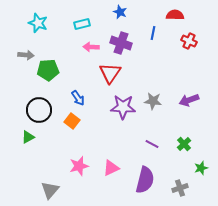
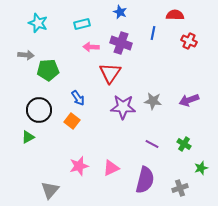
green cross: rotated 16 degrees counterclockwise
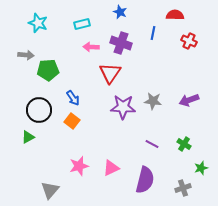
blue arrow: moved 5 px left
gray cross: moved 3 px right
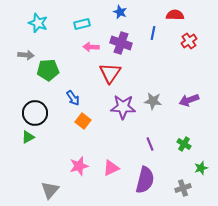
red cross: rotated 28 degrees clockwise
black circle: moved 4 px left, 3 px down
orange square: moved 11 px right
purple line: moved 2 px left; rotated 40 degrees clockwise
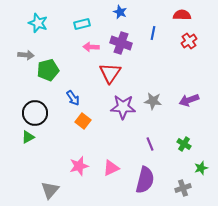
red semicircle: moved 7 px right
green pentagon: rotated 10 degrees counterclockwise
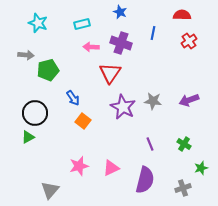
purple star: rotated 25 degrees clockwise
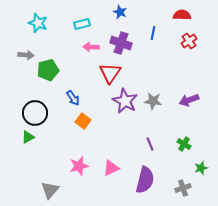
purple star: moved 2 px right, 6 px up
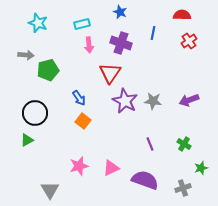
pink arrow: moved 2 px left, 2 px up; rotated 98 degrees counterclockwise
blue arrow: moved 6 px right
green triangle: moved 1 px left, 3 px down
purple semicircle: rotated 84 degrees counterclockwise
gray triangle: rotated 12 degrees counterclockwise
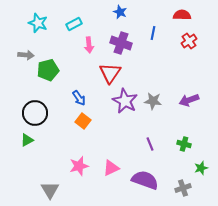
cyan rectangle: moved 8 px left; rotated 14 degrees counterclockwise
green cross: rotated 16 degrees counterclockwise
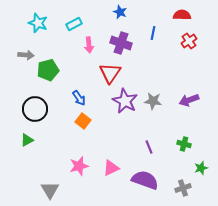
black circle: moved 4 px up
purple line: moved 1 px left, 3 px down
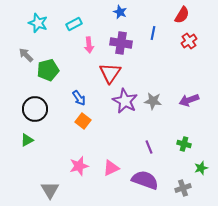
red semicircle: rotated 120 degrees clockwise
purple cross: rotated 10 degrees counterclockwise
gray arrow: rotated 140 degrees counterclockwise
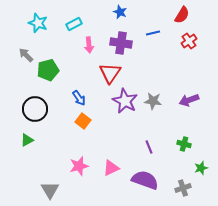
blue line: rotated 64 degrees clockwise
